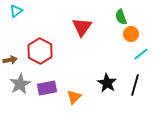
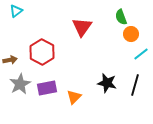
red hexagon: moved 2 px right, 1 px down
black star: rotated 18 degrees counterclockwise
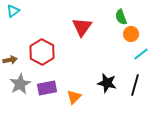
cyan triangle: moved 3 px left
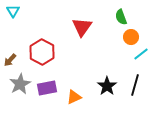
cyan triangle: rotated 24 degrees counterclockwise
orange circle: moved 3 px down
brown arrow: rotated 144 degrees clockwise
black star: moved 3 px down; rotated 24 degrees clockwise
orange triangle: rotated 21 degrees clockwise
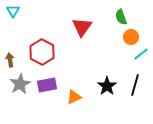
brown arrow: rotated 128 degrees clockwise
purple rectangle: moved 3 px up
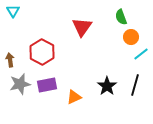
gray star: rotated 15 degrees clockwise
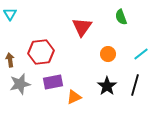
cyan triangle: moved 3 px left, 3 px down
orange circle: moved 23 px left, 17 px down
red hexagon: moved 1 px left; rotated 25 degrees clockwise
purple rectangle: moved 6 px right, 3 px up
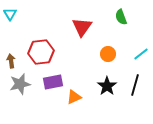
brown arrow: moved 1 px right, 1 px down
